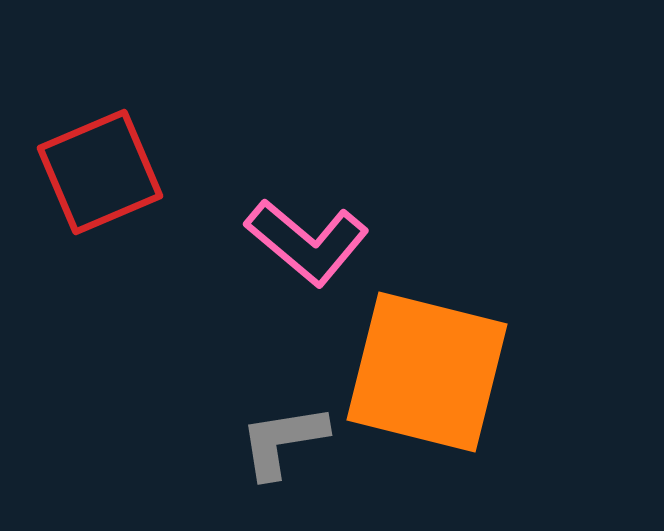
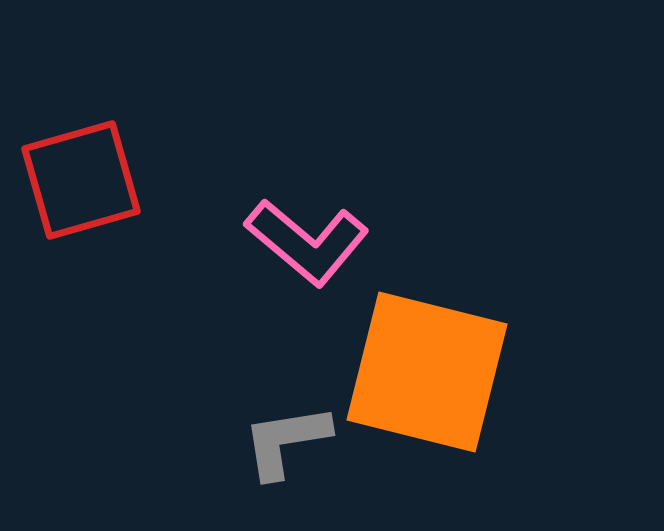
red square: moved 19 px left, 8 px down; rotated 7 degrees clockwise
gray L-shape: moved 3 px right
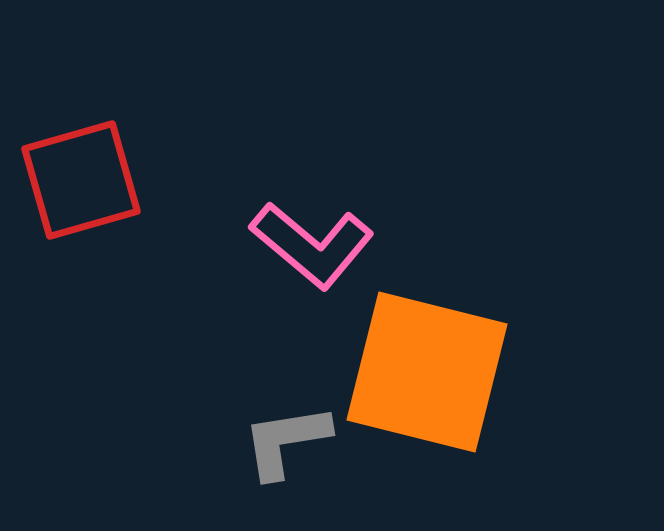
pink L-shape: moved 5 px right, 3 px down
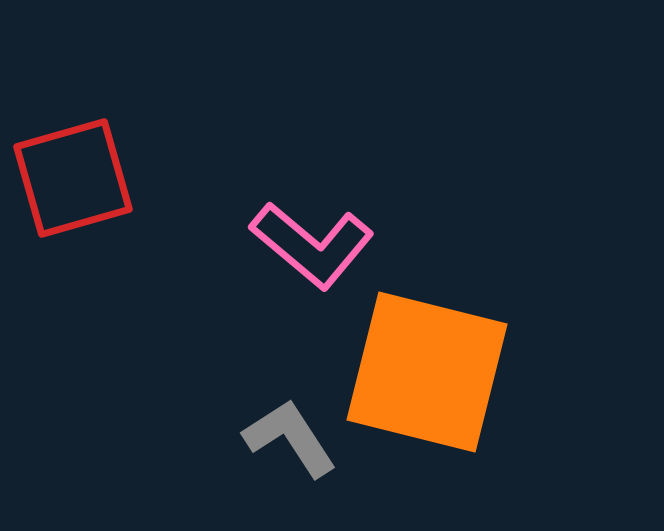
red square: moved 8 px left, 2 px up
gray L-shape: moved 4 px right, 3 px up; rotated 66 degrees clockwise
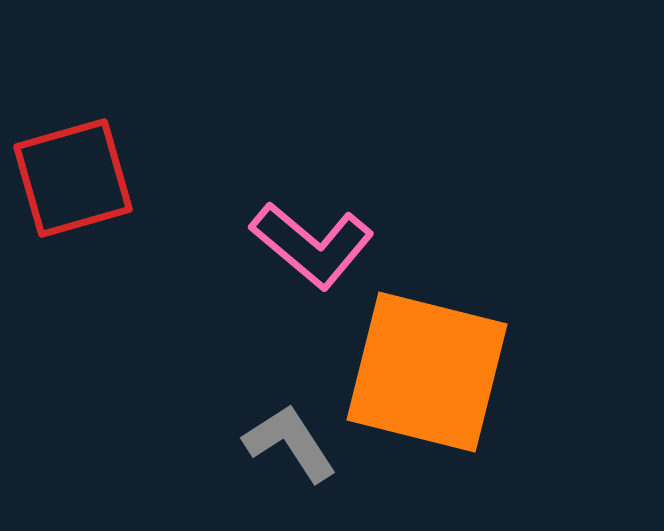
gray L-shape: moved 5 px down
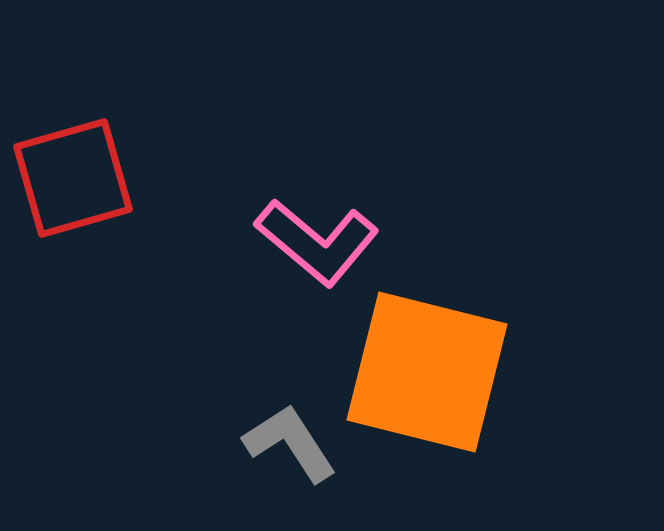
pink L-shape: moved 5 px right, 3 px up
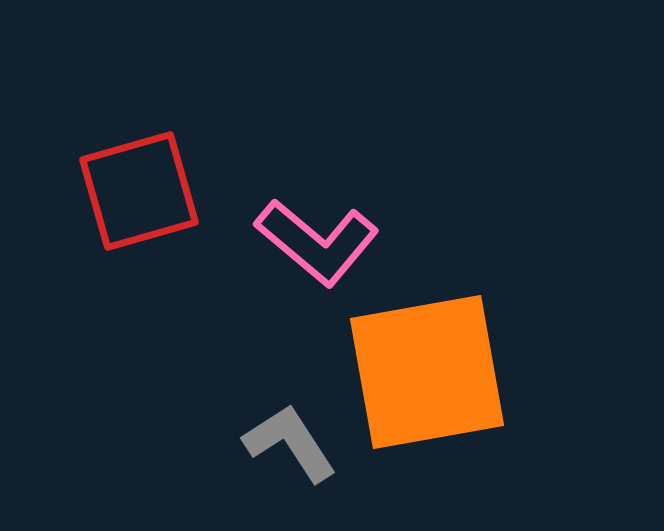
red square: moved 66 px right, 13 px down
orange square: rotated 24 degrees counterclockwise
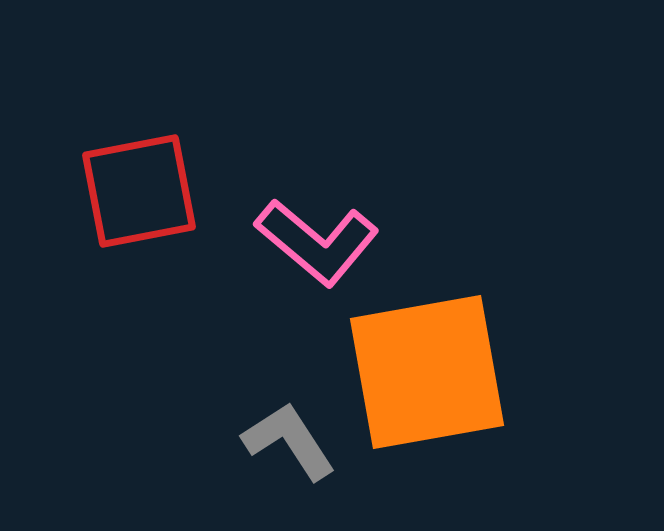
red square: rotated 5 degrees clockwise
gray L-shape: moved 1 px left, 2 px up
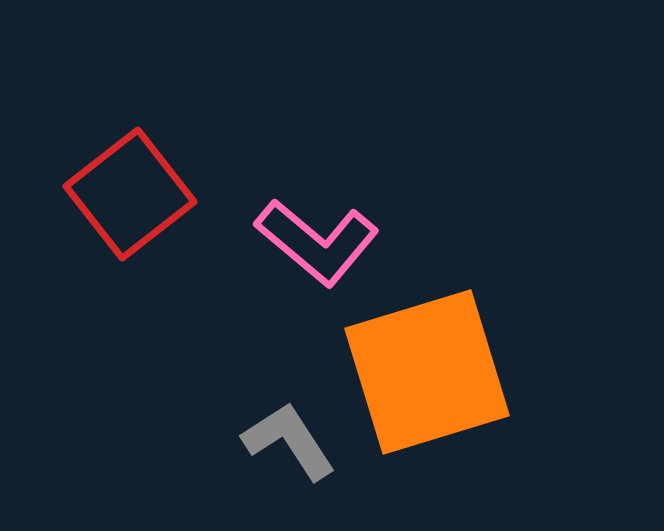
red square: moved 9 px left, 3 px down; rotated 27 degrees counterclockwise
orange square: rotated 7 degrees counterclockwise
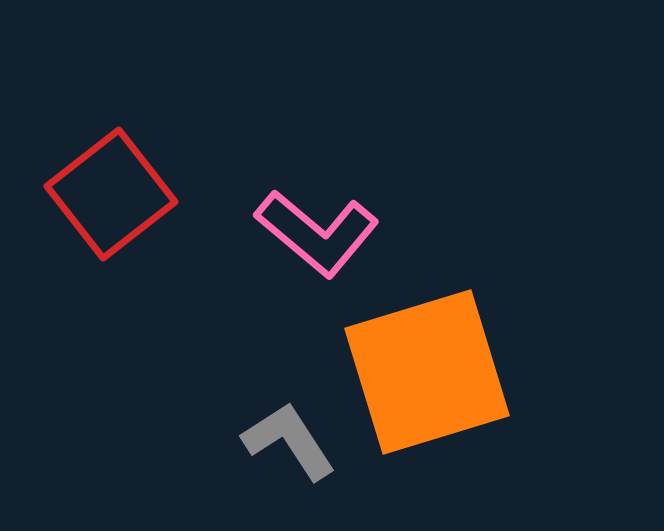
red square: moved 19 px left
pink L-shape: moved 9 px up
